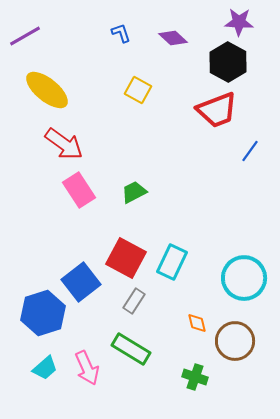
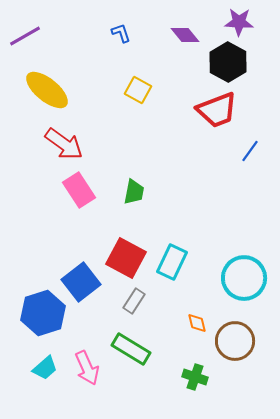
purple diamond: moved 12 px right, 3 px up; rotated 8 degrees clockwise
green trapezoid: rotated 128 degrees clockwise
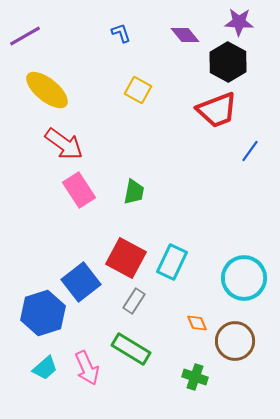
orange diamond: rotated 10 degrees counterclockwise
